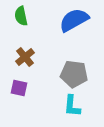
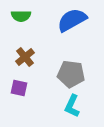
green semicircle: rotated 78 degrees counterclockwise
blue semicircle: moved 2 px left
gray pentagon: moved 3 px left
cyan L-shape: rotated 20 degrees clockwise
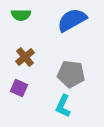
green semicircle: moved 1 px up
purple square: rotated 12 degrees clockwise
cyan L-shape: moved 9 px left
